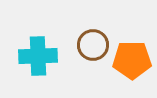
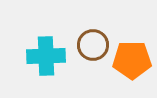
cyan cross: moved 8 px right
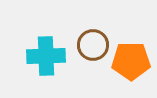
orange pentagon: moved 1 px left, 1 px down
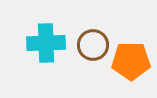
cyan cross: moved 13 px up
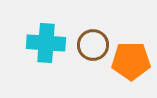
cyan cross: rotated 6 degrees clockwise
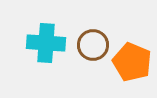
orange pentagon: moved 1 px right, 1 px down; rotated 24 degrees clockwise
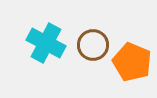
cyan cross: rotated 24 degrees clockwise
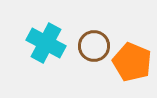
brown circle: moved 1 px right, 1 px down
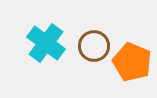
cyan cross: rotated 9 degrees clockwise
